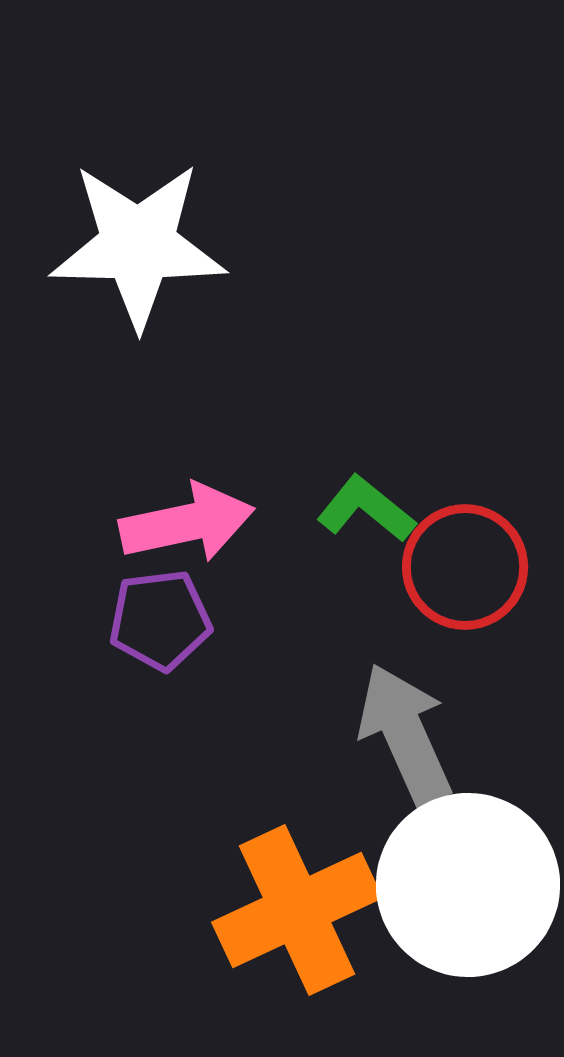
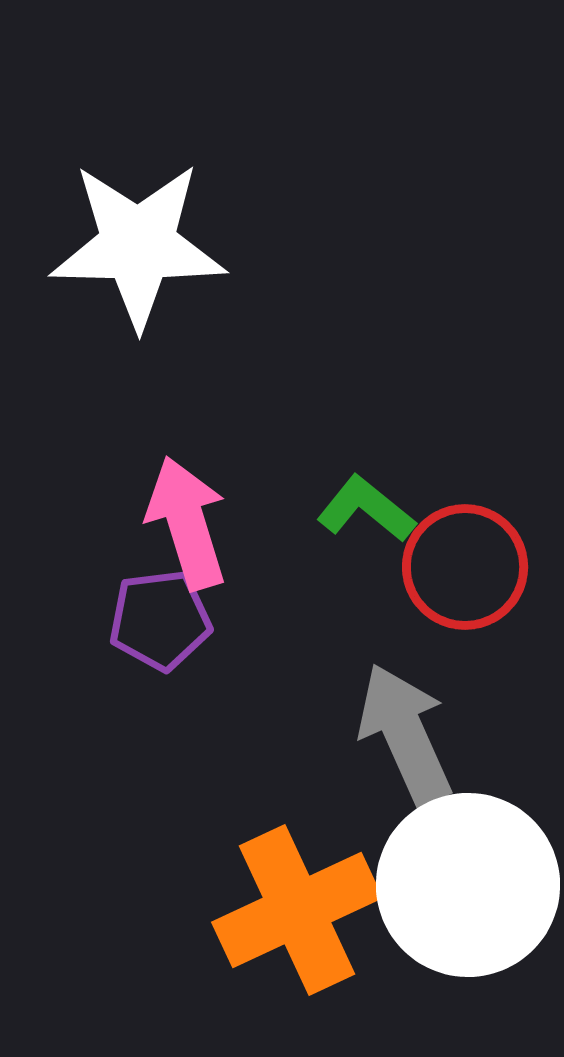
pink arrow: rotated 95 degrees counterclockwise
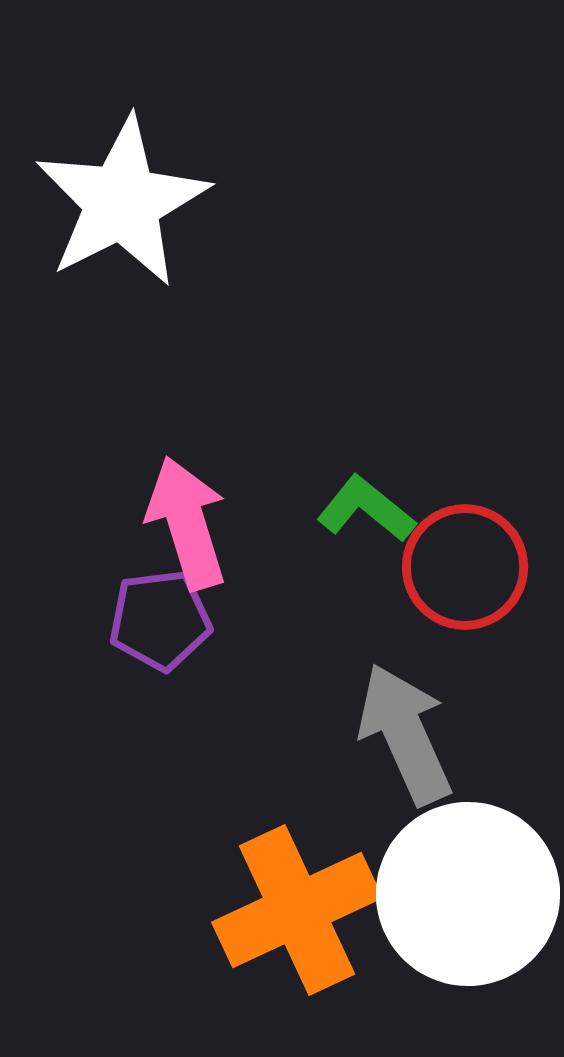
white star: moved 16 px left, 43 px up; rotated 28 degrees counterclockwise
white circle: moved 9 px down
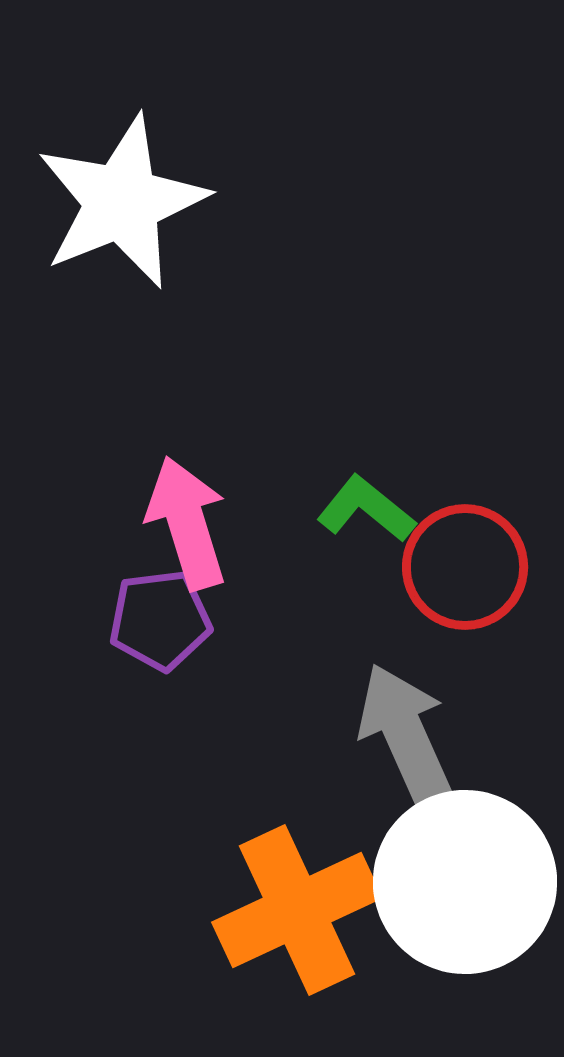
white star: rotated 5 degrees clockwise
white circle: moved 3 px left, 12 px up
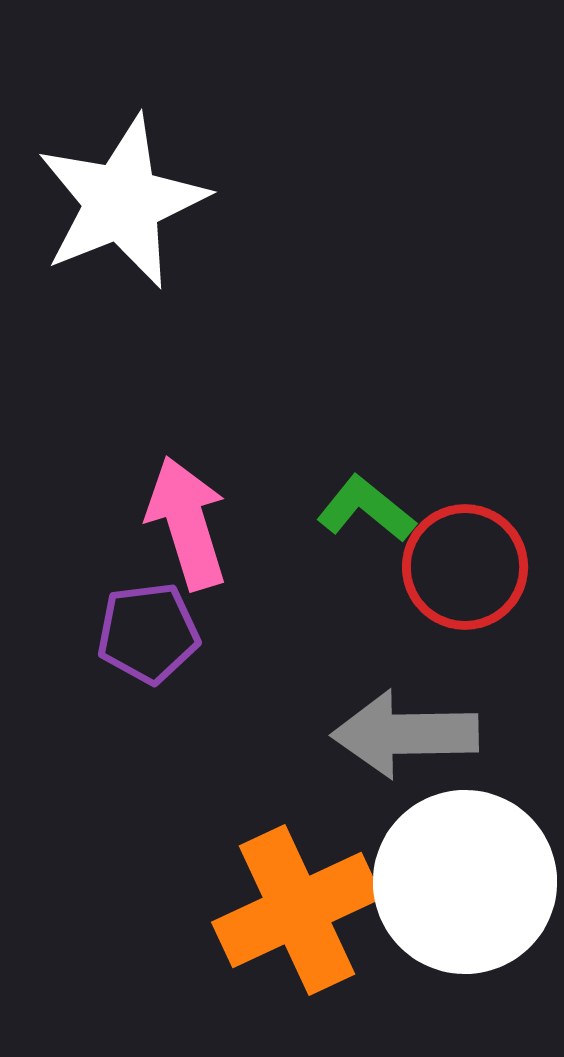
purple pentagon: moved 12 px left, 13 px down
gray arrow: rotated 67 degrees counterclockwise
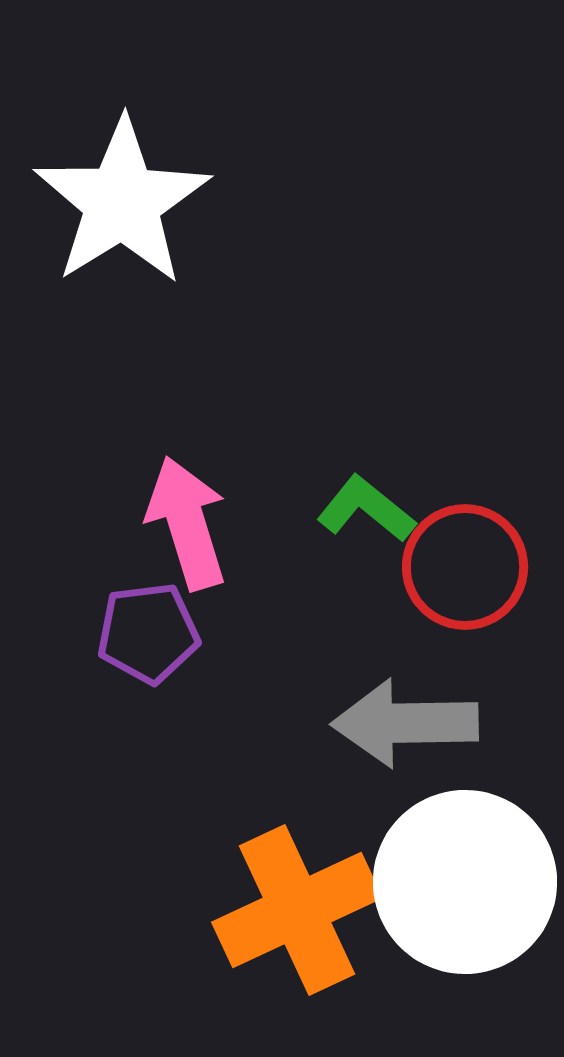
white star: rotated 10 degrees counterclockwise
gray arrow: moved 11 px up
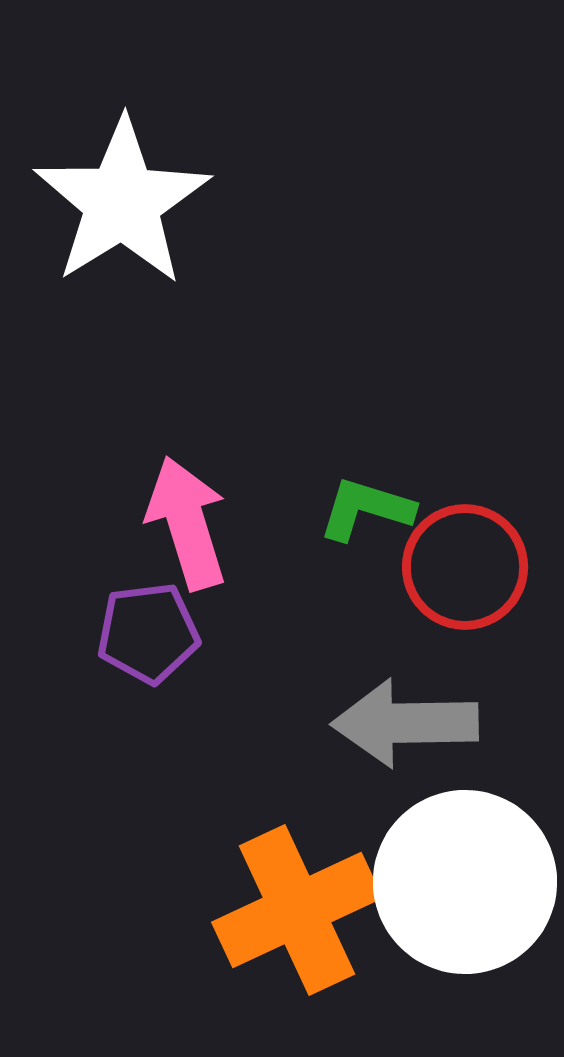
green L-shape: rotated 22 degrees counterclockwise
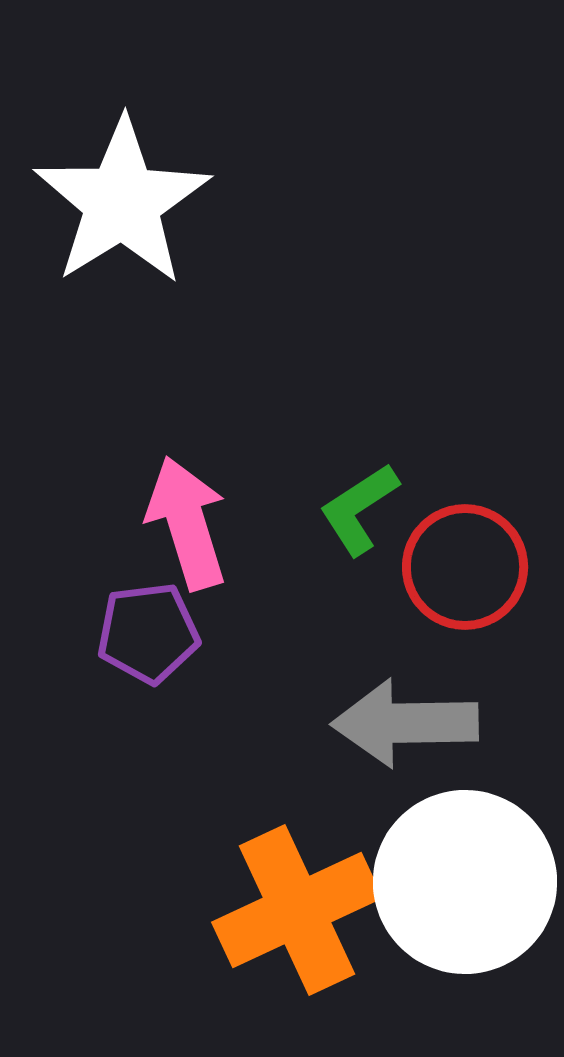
green L-shape: moved 7 px left; rotated 50 degrees counterclockwise
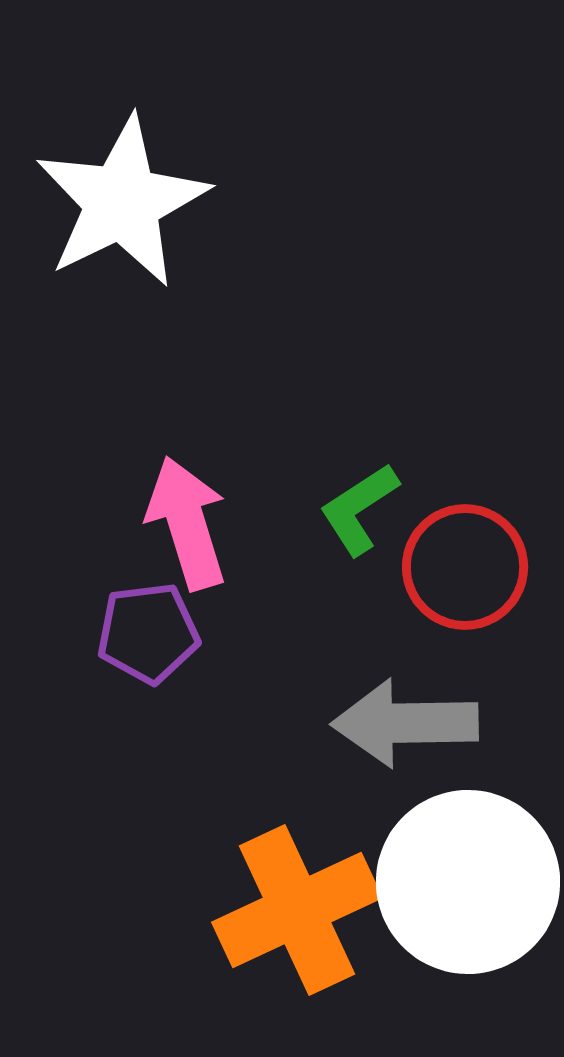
white star: rotated 6 degrees clockwise
white circle: moved 3 px right
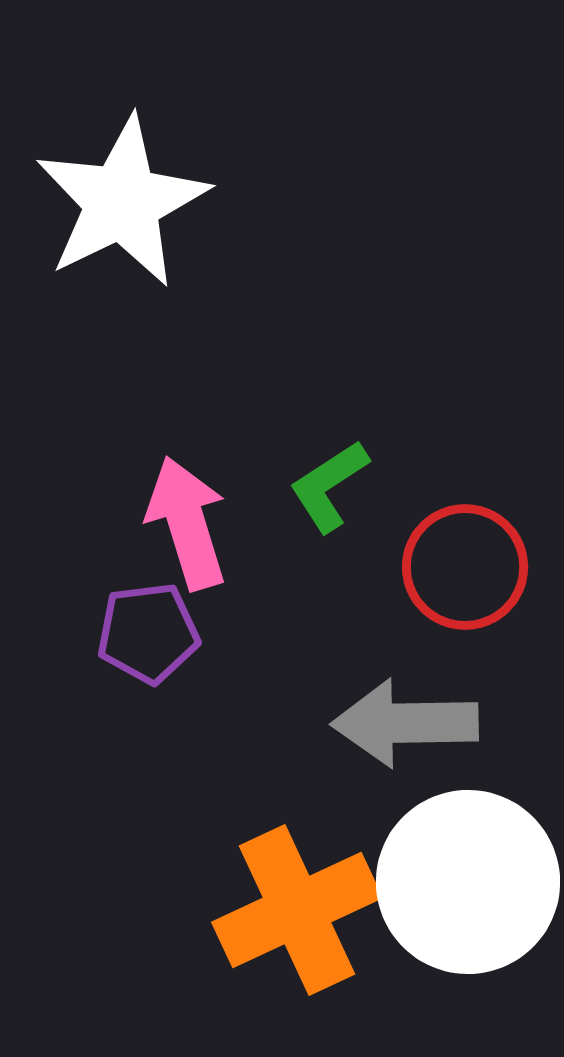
green L-shape: moved 30 px left, 23 px up
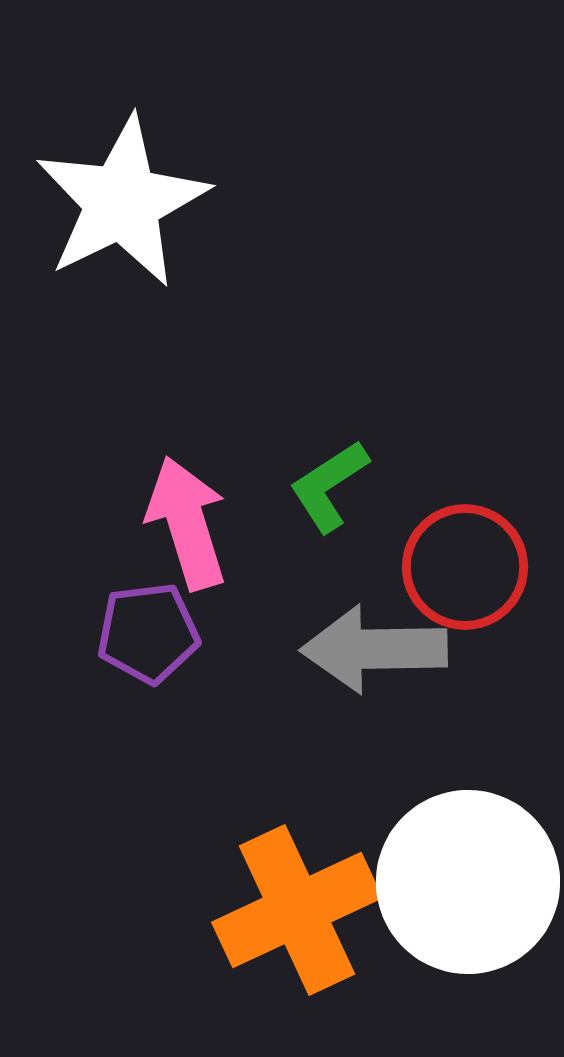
gray arrow: moved 31 px left, 74 px up
